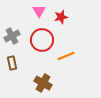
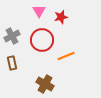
brown cross: moved 2 px right, 1 px down
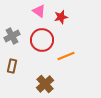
pink triangle: rotated 24 degrees counterclockwise
brown rectangle: moved 3 px down; rotated 24 degrees clockwise
brown cross: rotated 18 degrees clockwise
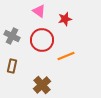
red star: moved 4 px right, 2 px down
gray cross: rotated 35 degrees counterclockwise
brown cross: moved 3 px left, 1 px down
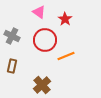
pink triangle: moved 1 px down
red star: rotated 24 degrees counterclockwise
red circle: moved 3 px right
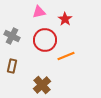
pink triangle: rotated 48 degrees counterclockwise
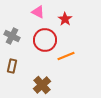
pink triangle: moved 1 px left; rotated 40 degrees clockwise
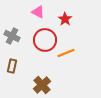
orange line: moved 3 px up
